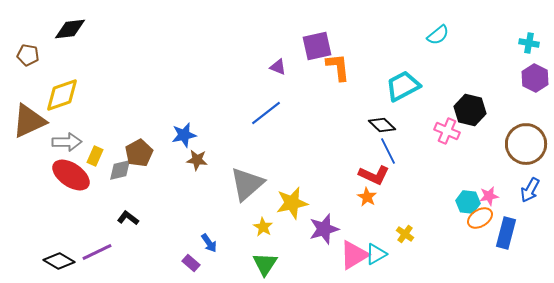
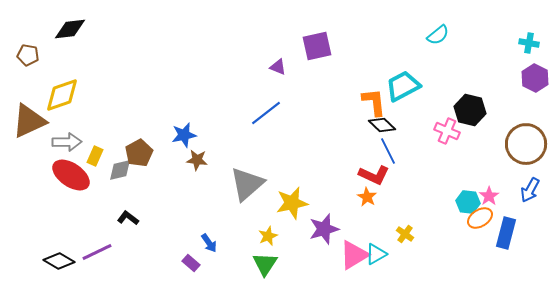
orange L-shape at (338, 67): moved 36 px right, 35 px down
pink star at (489, 196): rotated 24 degrees counterclockwise
yellow star at (263, 227): moved 5 px right, 9 px down; rotated 18 degrees clockwise
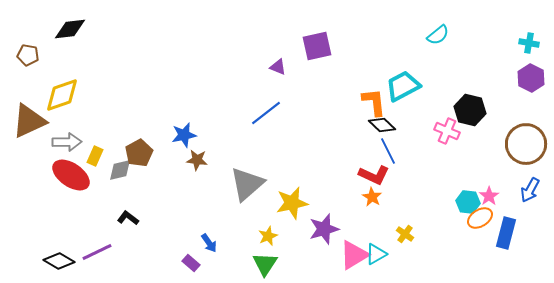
purple hexagon at (535, 78): moved 4 px left
orange star at (367, 197): moved 5 px right
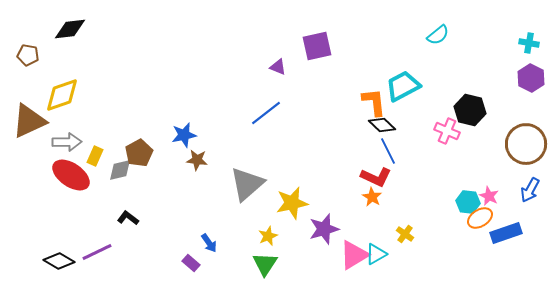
red L-shape at (374, 175): moved 2 px right, 2 px down
pink star at (489, 196): rotated 12 degrees counterclockwise
blue rectangle at (506, 233): rotated 56 degrees clockwise
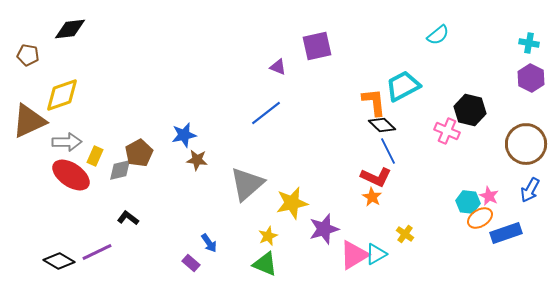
green triangle at (265, 264): rotated 40 degrees counterclockwise
